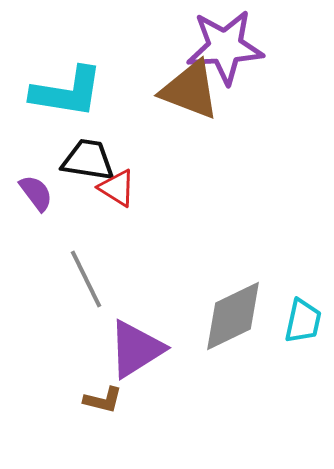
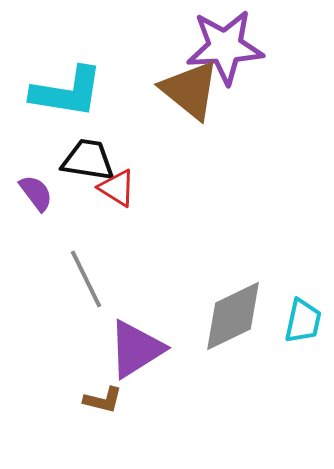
brown triangle: rotated 18 degrees clockwise
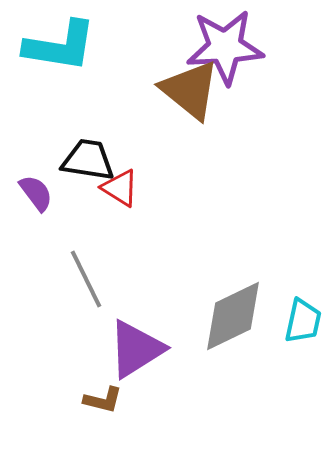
cyan L-shape: moved 7 px left, 46 px up
red triangle: moved 3 px right
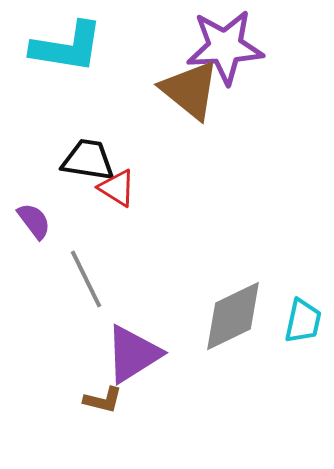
cyan L-shape: moved 7 px right, 1 px down
red triangle: moved 3 px left
purple semicircle: moved 2 px left, 28 px down
purple triangle: moved 3 px left, 5 px down
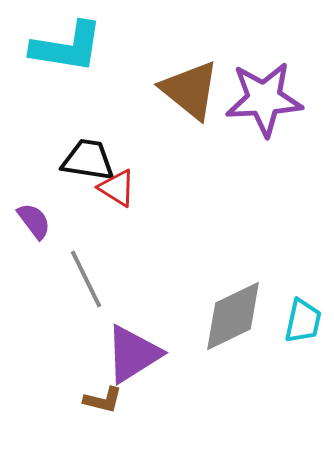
purple star: moved 39 px right, 52 px down
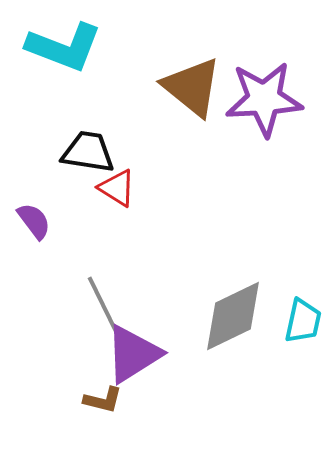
cyan L-shape: moved 3 px left; rotated 12 degrees clockwise
brown triangle: moved 2 px right, 3 px up
black trapezoid: moved 8 px up
gray line: moved 17 px right, 26 px down
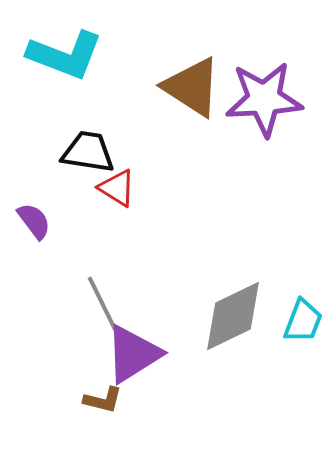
cyan L-shape: moved 1 px right, 8 px down
brown triangle: rotated 6 degrees counterclockwise
cyan trapezoid: rotated 9 degrees clockwise
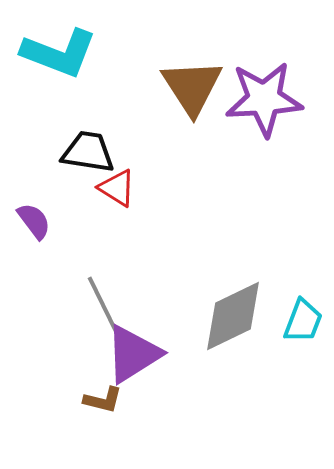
cyan L-shape: moved 6 px left, 2 px up
brown triangle: rotated 24 degrees clockwise
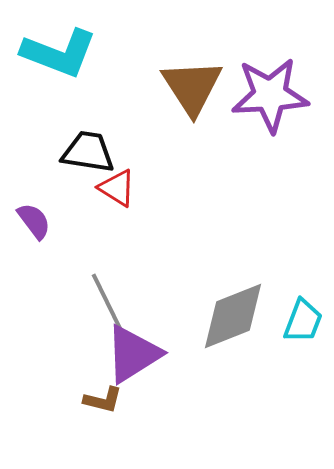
purple star: moved 6 px right, 4 px up
gray line: moved 4 px right, 3 px up
gray diamond: rotated 4 degrees clockwise
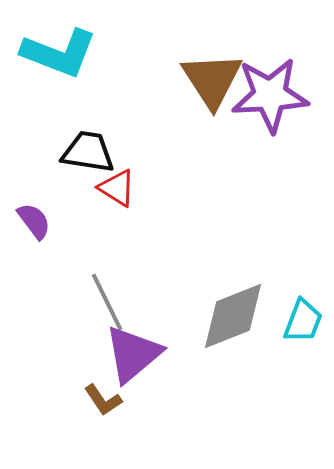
brown triangle: moved 20 px right, 7 px up
purple triangle: rotated 8 degrees counterclockwise
brown L-shape: rotated 42 degrees clockwise
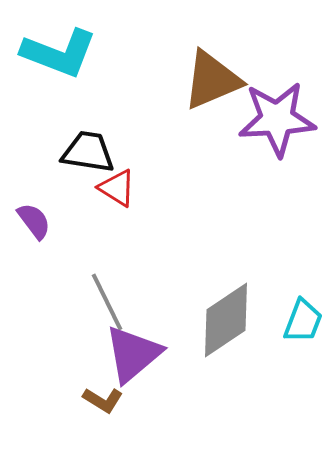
brown triangle: rotated 40 degrees clockwise
purple star: moved 7 px right, 24 px down
gray diamond: moved 7 px left, 4 px down; rotated 12 degrees counterclockwise
brown L-shape: rotated 24 degrees counterclockwise
